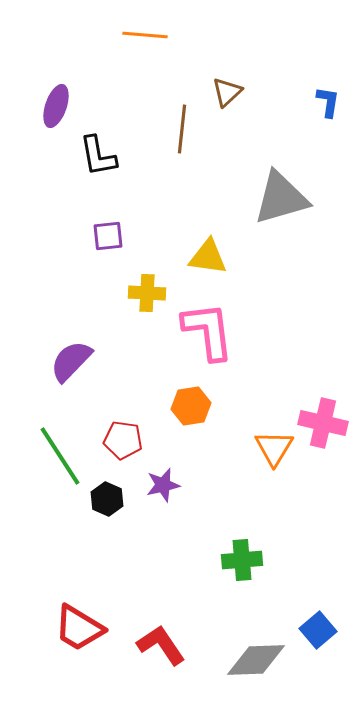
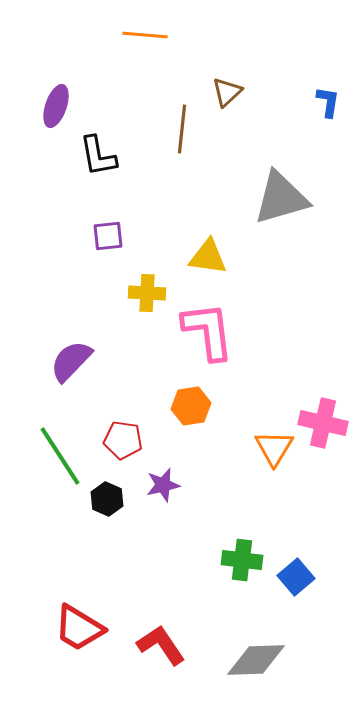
green cross: rotated 12 degrees clockwise
blue square: moved 22 px left, 53 px up
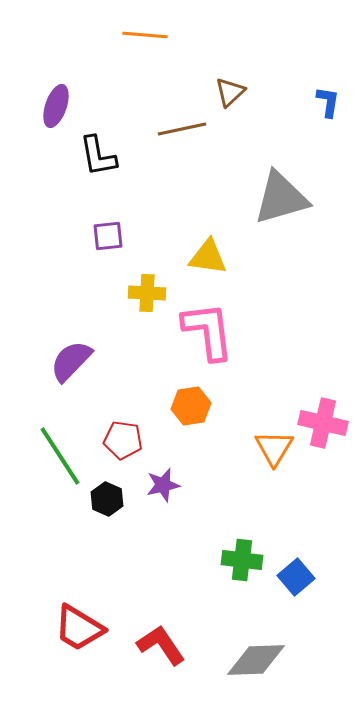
brown triangle: moved 3 px right
brown line: rotated 72 degrees clockwise
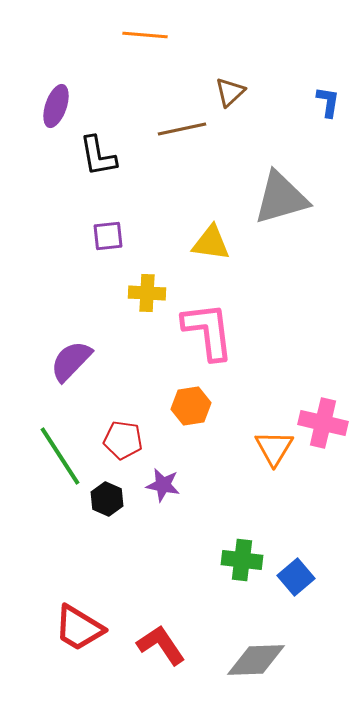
yellow triangle: moved 3 px right, 14 px up
purple star: rotated 24 degrees clockwise
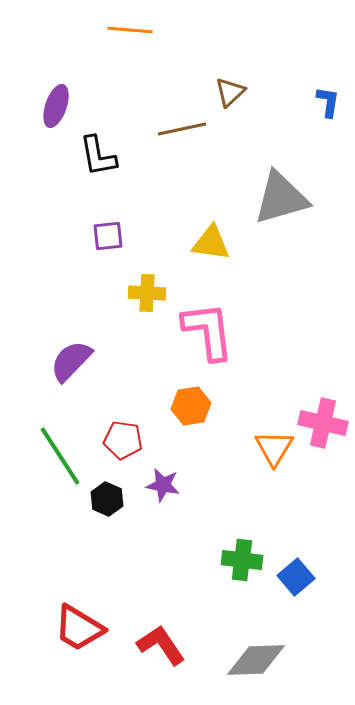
orange line: moved 15 px left, 5 px up
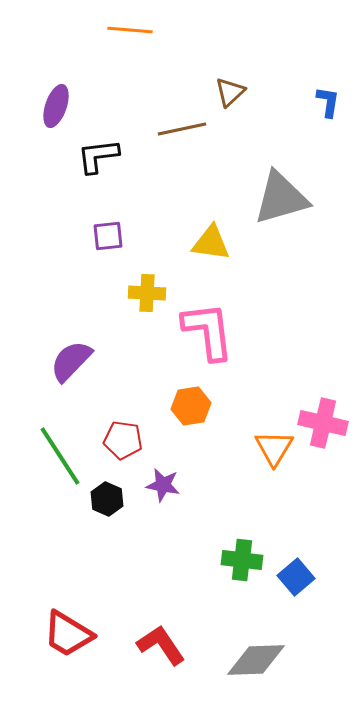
black L-shape: rotated 93 degrees clockwise
red trapezoid: moved 11 px left, 6 px down
